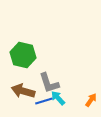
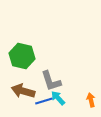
green hexagon: moved 1 px left, 1 px down
gray L-shape: moved 2 px right, 2 px up
orange arrow: rotated 48 degrees counterclockwise
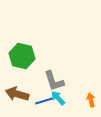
gray L-shape: moved 3 px right
brown arrow: moved 6 px left, 3 px down
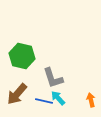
gray L-shape: moved 1 px left, 3 px up
brown arrow: rotated 65 degrees counterclockwise
blue line: rotated 30 degrees clockwise
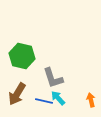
brown arrow: rotated 10 degrees counterclockwise
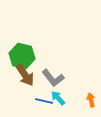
gray L-shape: rotated 20 degrees counterclockwise
brown arrow: moved 8 px right, 19 px up; rotated 65 degrees counterclockwise
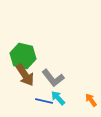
green hexagon: moved 1 px right
orange arrow: rotated 24 degrees counterclockwise
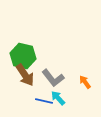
orange arrow: moved 6 px left, 18 px up
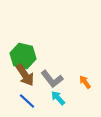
gray L-shape: moved 1 px left, 1 px down
blue line: moved 17 px left; rotated 30 degrees clockwise
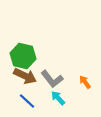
brown arrow: moved 1 px down; rotated 30 degrees counterclockwise
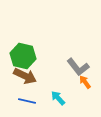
gray L-shape: moved 26 px right, 12 px up
blue line: rotated 30 degrees counterclockwise
